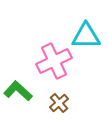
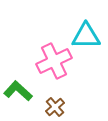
brown cross: moved 4 px left, 4 px down
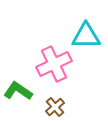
pink cross: moved 3 px down
green L-shape: rotated 8 degrees counterclockwise
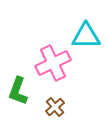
pink cross: moved 1 px left, 1 px up
green L-shape: rotated 104 degrees counterclockwise
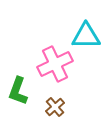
pink cross: moved 2 px right, 1 px down
